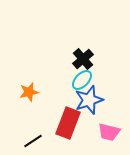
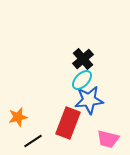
orange star: moved 11 px left, 25 px down
blue star: rotated 12 degrees clockwise
pink trapezoid: moved 1 px left, 7 px down
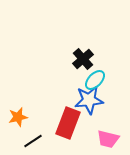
cyan ellipse: moved 13 px right
